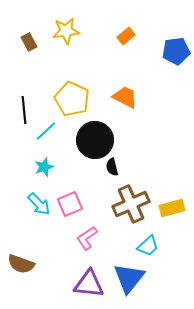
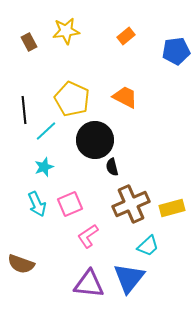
cyan arrow: moved 2 px left; rotated 20 degrees clockwise
pink L-shape: moved 1 px right, 2 px up
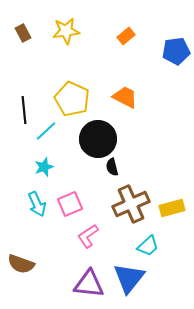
brown rectangle: moved 6 px left, 9 px up
black circle: moved 3 px right, 1 px up
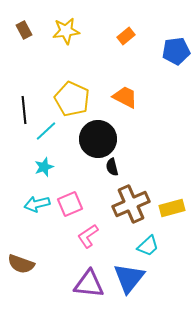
brown rectangle: moved 1 px right, 3 px up
cyan arrow: rotated 100 degrees clockwise
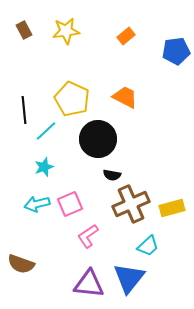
black semicircle: moved 8 px down; rotated 66 degrees counterclockwise
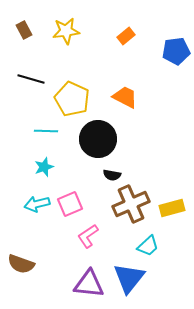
black line: moved 7 px right, 31 px up; rotated 68 degrees counterclockwise
cyan line: rotated 45 degrees clockwise
